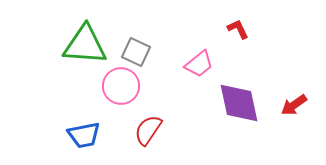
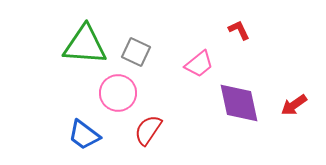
red L-shape: moved 1 px right, 1 px down
pink circle: moved 3 px left, 7 px down
blue trapezoid: rotated 48 degrees clockwise
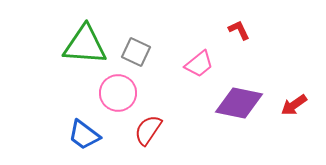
purple diamond: rotated 66 degrees counterclockwise
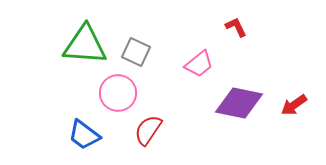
red L-shape: moved 3 px left, 3 px up
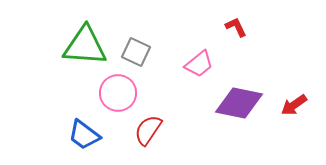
green triangle: moved 1 px down
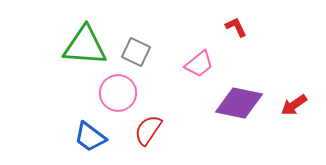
blue trapezoid: moved 6 px right, 2 px down
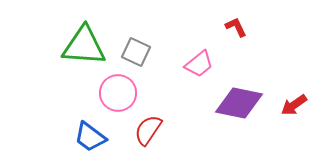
green triangle: moved 1 px left
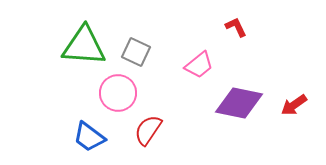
pink trapezoid: moved 1 px down
blue trapezoid: moved 1 px left
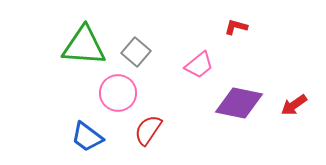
red L-shape: rotated 50 degrees counterclockwise
gray square: rotated 16 degrees clockwise
blue trapezoid: moved 2 px left
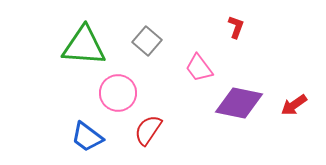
red L-shape: rotated 95 degrees clockwise
gray square: moved 11 px right, 11 px up
pink trapezoid: moved 3 px down; rotated 92 degrees clockwise
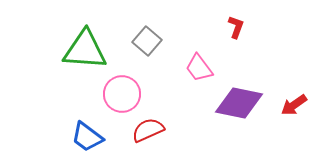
green triangle: moved 1 px right, 4 px down
pink circle: moved 4 px right, 1 px down
red semicircle: rotated 32 degrees clockwise
